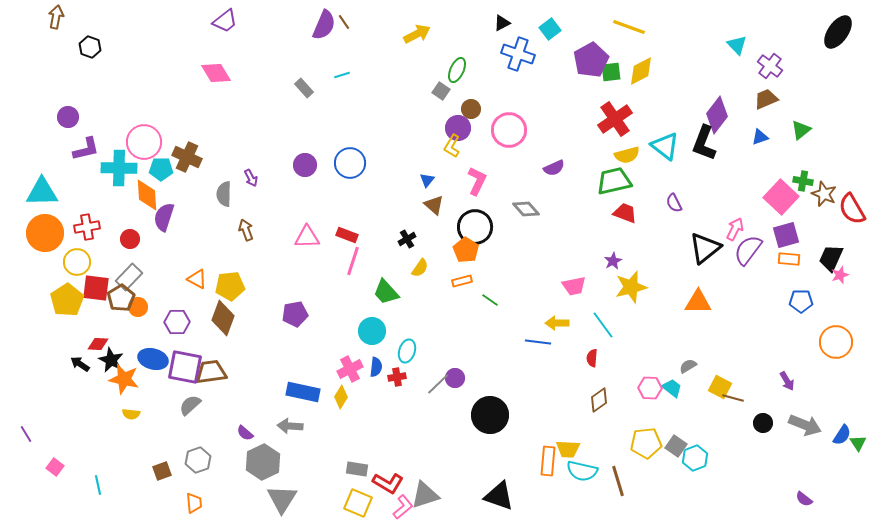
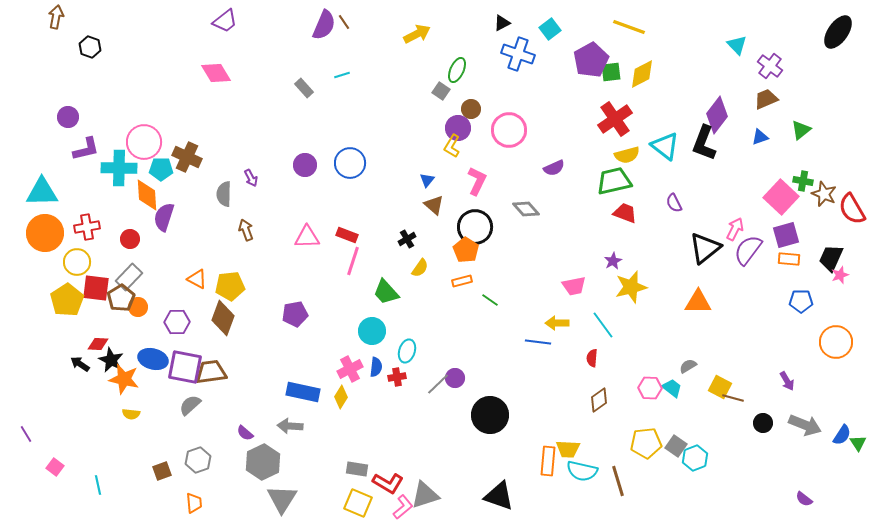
yellow diamond at (641, 71): moved 1 px right, 3 px down
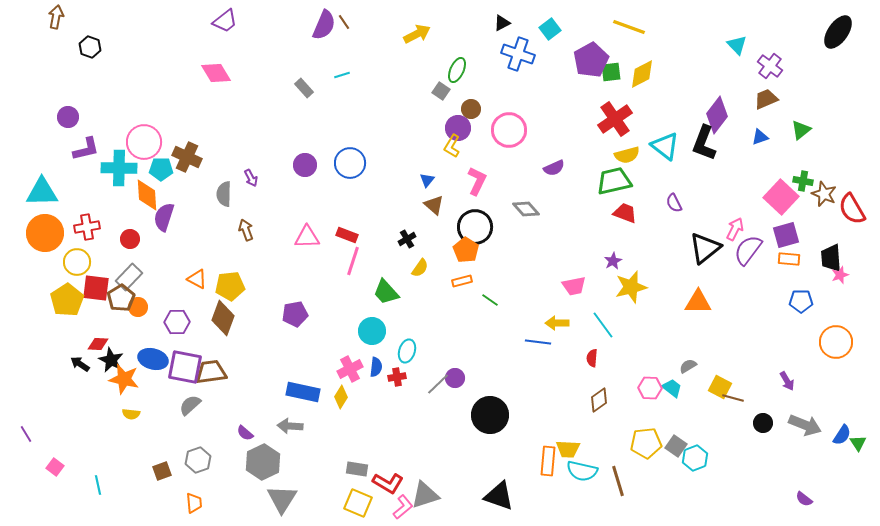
black trapezoid at (831, 258): rotated 28 degrees counterclockwise
